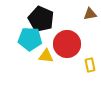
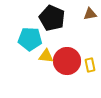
black pentagon: moved 11 px right, 1 px up
red circle: moved 17 px down
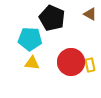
brown triangle: rotated 40 degrees clockwise
yellow triangle: moved 14 px left, 7 px down
red circle: moved 4 px right, 1 px down
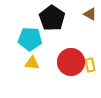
black pentagon: rotated 10 degrees clockwise
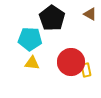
yellow rectangle: moved 4 px left, 5 px down
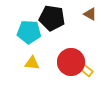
black pentagon: rotated 25 degrees counterclockwise
cyan pentagon: moved 1 px left, 7 px up
yellow rectangle: rotated 40 degrees counterclockwise
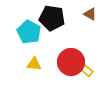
cyan pentagon: rotated 25 degrees clockwise
yellow triangle: moved 2 px right, 1 px down
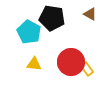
yellow rectangle: moved 1 px right, 1 px up; rotated 16 degrees clockwise
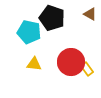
black pentagon: rotated 10 degrees clockwise
cyan pentagon: rotated 15 degrees counterclockwise
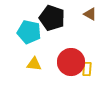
yellow rectangle: rotated 40 degrees clockwise
